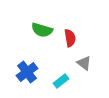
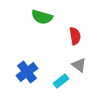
green semicircle: moved 13 px up
red semicircle: moved 5 px right, 2 px up
gray triangle: moved 5 px left, 2 px down
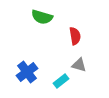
gray triangle: rotated 21 degrees counterclockwise
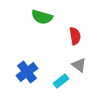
gray triangle: rotated 21 degrees clockwise
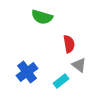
red semicircle: moved 6 px left, 8 px down
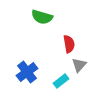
gray triangle: rotated 35 degrees clockwise
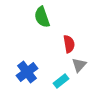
green semicircle: rotated 55 degrees clockwise
